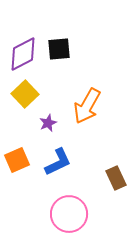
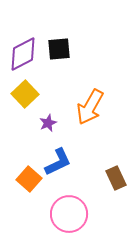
orange arrow: moved 3 px right, 1 px down
orange square: moved 12 px right, 19 px down; rotated 25 degrees counterclockwise
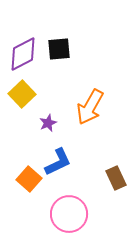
yellow square: moved 3 px left
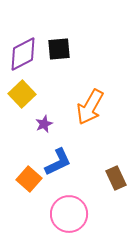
purple star: moved 4 px left, 1 px down
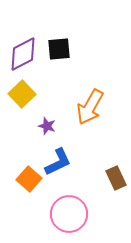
purple star: moved 3 px right, 2 px down; rotated 30 degrees counterclockwise
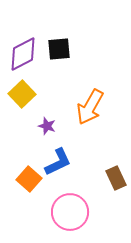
pink circle: moved 1 px right, 2 px up
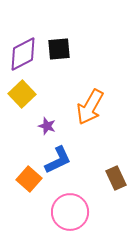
blue L-shape: moved 2 px up
